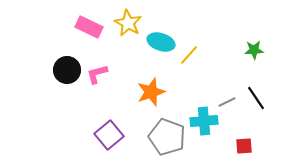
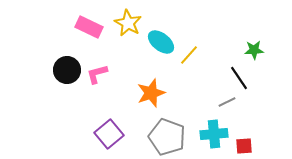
cyan ellipse: rotated 20 degrees clockwise
orange star: moved 1 px down
black line: moved 17 px left, 20 px up
cyan cross: moved 10 px right, 13 px down
purple square: moved 1 px up
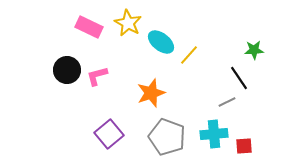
pink L-shape: moved 2 px down
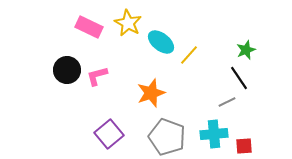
green star: moved 8 px left; rotated 18 degrees counterclockwise
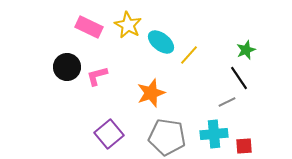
yellow star: moved 2 px down
black circle: moved 3 px up
gray pentagon: rotated 12 degrees counterclockwise
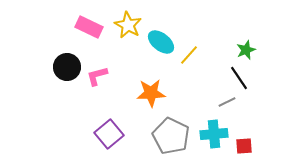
orange star: rotated 16 degrees clockwise
gray pentagon: moved 4 px right, 1 px up; rotated 18 degrees clockwise
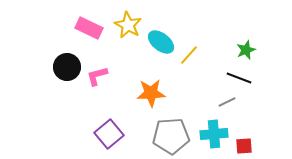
pink rectangle: moved 1 px down
black line: rotated 35 degrees counterclockwise
gray pentagon: rotated 30 degrees counterclockwise
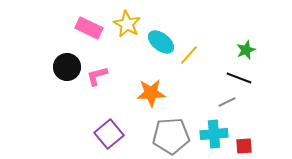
yellow star: moved 1 px left, 1 px up
